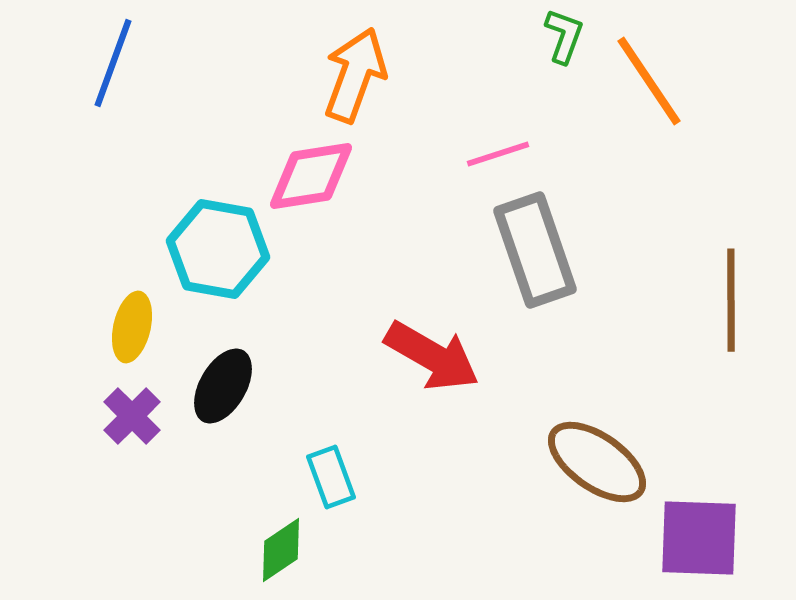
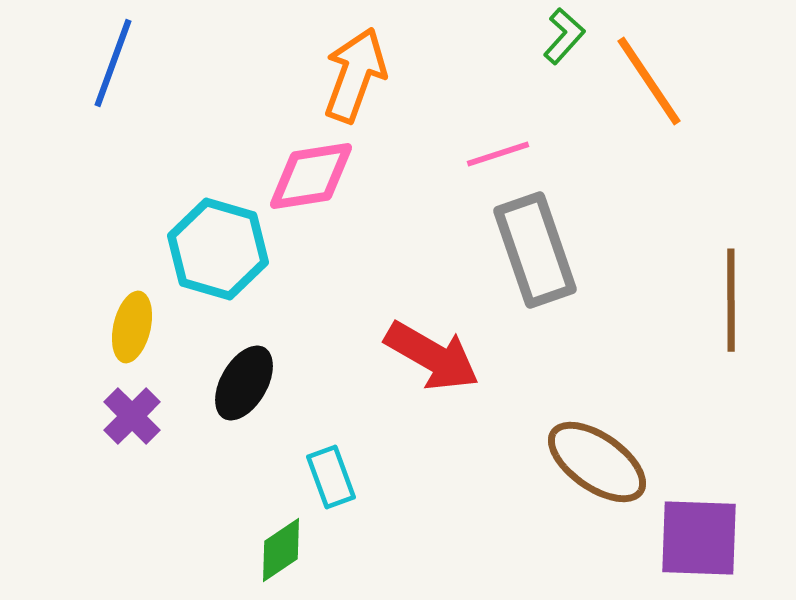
green L-shape: rotated 22 degrees clockwise
cyan hexagon: rotated 6 degrees clockwise
black ellipse: moved 21 px right, 3 px up
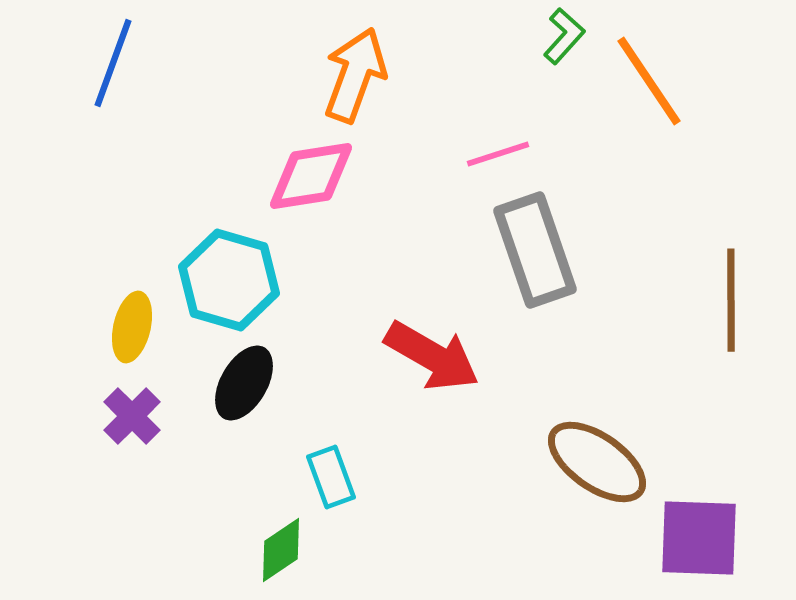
cyan hexagon: moved 11 px right, 31 px down
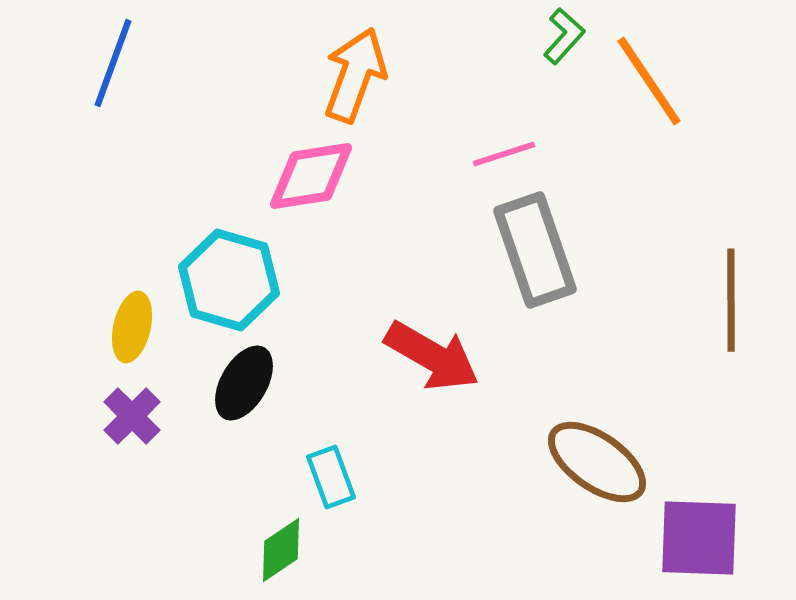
pink line: moved 6 px right
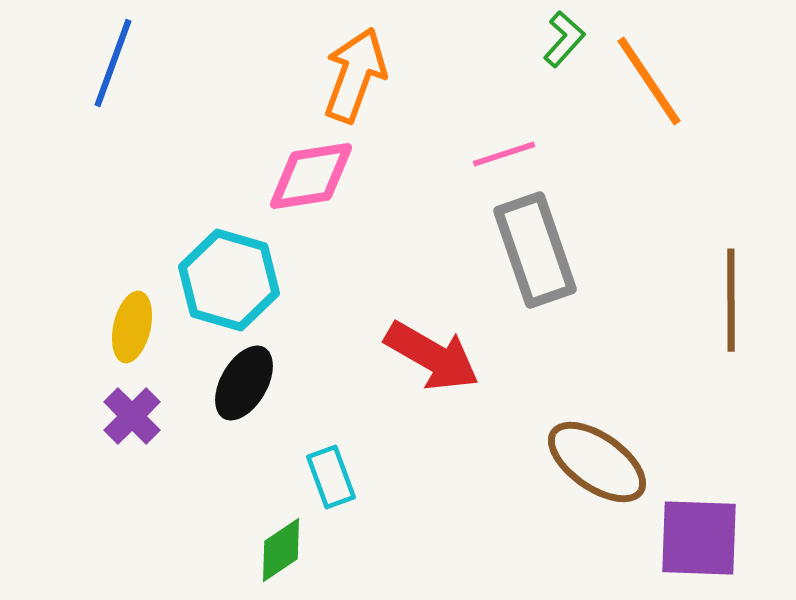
green L-shape: moved 3 px down
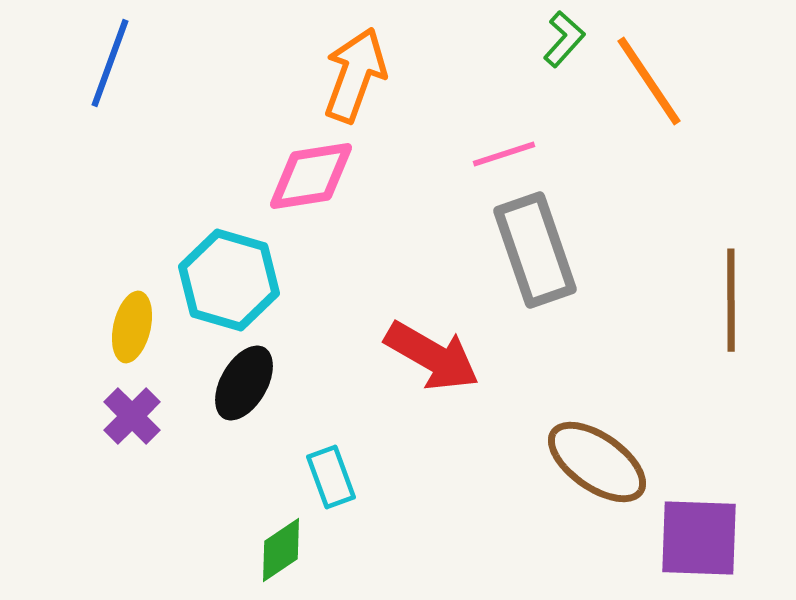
blue line: moved 3 px left
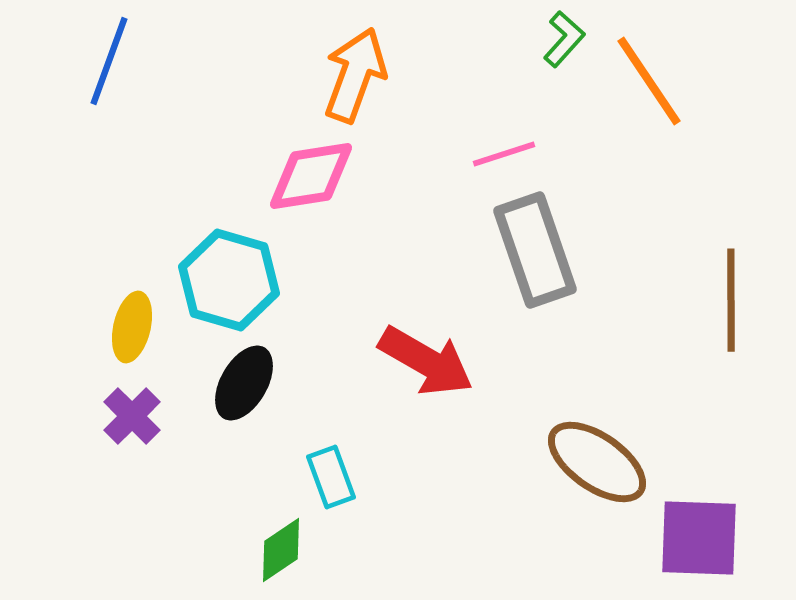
blue line: moved 1 px left, 2 px up
red arrow: moved 6 px left, 5 px down
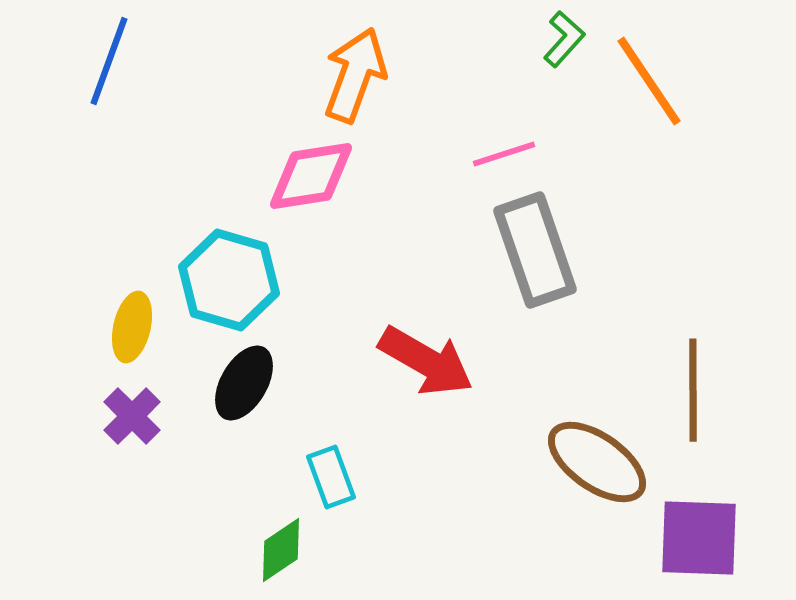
brown line: moved 38 px left, 90 px down
